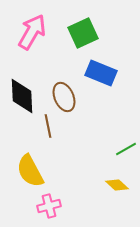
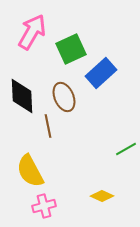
green square: moved 12 px left, 16 px down
blue rectangle: rotated 64 degrees counterclockwise
yellow diamond: moved 15 px left, 11 px down; rotated 20 degrees counterclockwise
pink cross: moved 5 px left
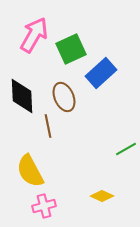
pink arrow: moved 2 px right, 3 px down
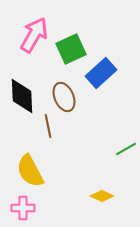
pink cross: moved 21 px left, 2 px down; rotated 15 degrees clockwise
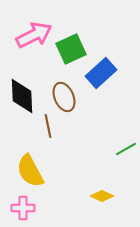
pink arrow: rotated 33 degrees clockwise
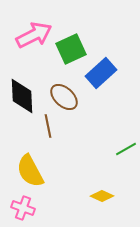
brown ellipse: rotated 24 degrees counterclockwise
pink cross: rotated 20 degrees clockwise
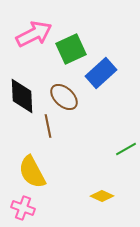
pink arrow: moved 1 px up
yellow semicircle: moved 2 px right, 1 px down
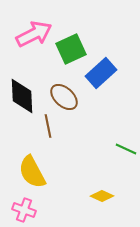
green line: rotated 55 degrees clockwise
pink cross: moved 1 px right, 2 px down
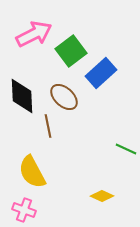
green square: moved 2 px down; rotated 12 degrees counterclockwise
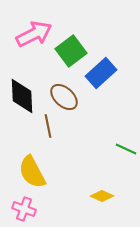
pink cross: moved 1 px up
